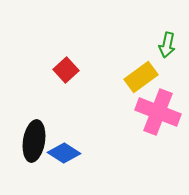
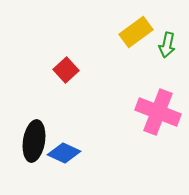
yellow rectangle: moved 5 px left, 45 px up
blue diamond: rotated 8 degrees counterclockwise
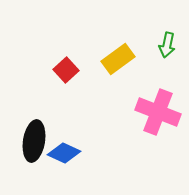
yellow rectangle: moved 18 px left, 27 px down
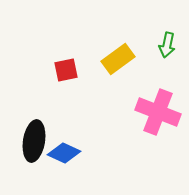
red square: rotated 30 degrees clockwise
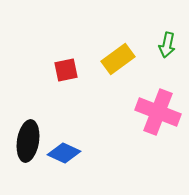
black ellipse: moved 6 px left
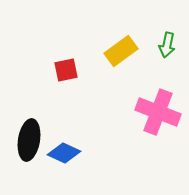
yellow rectangle: moved 3 px right, 8 px up
black ellipse: moved 1 px right, 1 px up
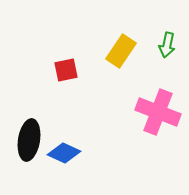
yellow rectangle: rotated 20 degrees counterclockwise
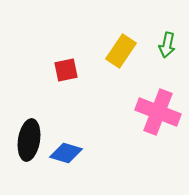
blue diamond: moved 2 px right; rotated 8 degrees counterclockwise
